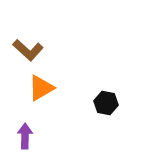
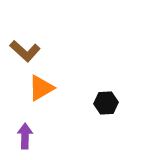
brown L-shape: moved 3 px left, 1 px down
black hexagon: rotated 15 degrees counterclockwise
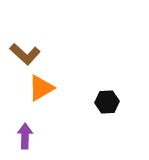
brown L-shape: moved 3 px down
black hexagon: moved 1 px right, 1 px up
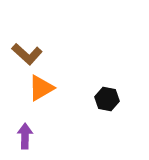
brown L-shape: moved 2 px right
black hexagon: moved 3 px up; rotated 15 degrees clockwise
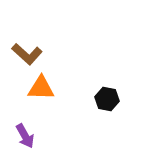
orange triangle: rotated 32 degrees clockwise
purple arrow: rotated 150 degrees clockwise
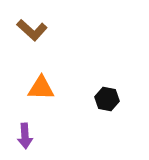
brown L-shape: moved 5 px right, 24 px up
purple arrow: rotated 25 degrees clockwise
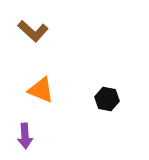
brown L-shape: moved 1 px right, 1 px down
orange triangle: moved 2 px down; rotated 20 degrees clockwise
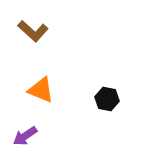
purple arrow: rotated 60 degrees clockwise
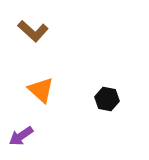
orange triangle: rotated 20 degrees clockwise
purple arrow: moved 4 px left
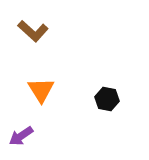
orange triangle: rotated 16 degrees clockwise
